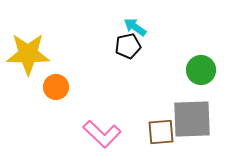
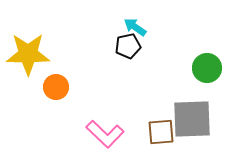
green circle: moved 6 px right, 2 px up
pink L-shape: moved 3 px right
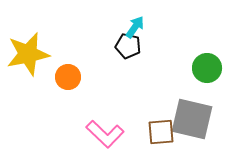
cyan arrow: rotated 90 degrees clockwise
black pentagon: rotated 25 degrees clockwise
yellow star: rotated 12 degrees counterclockwise
orange circle: moved 12 px right, 10 px up
gray square: rotated 15 degrees clockwise
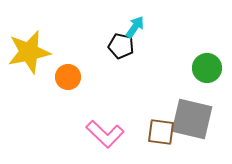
black pentagon: moved 7 px left
yellow star: moved 1 px right, 2 px up
brown square: rotated 12 degrees clockwise
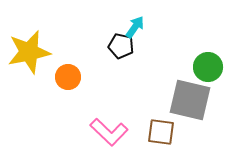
green circle: moved 1 px right, 1 px up
gray square: moved 2 px left, 19 px up
pink L-shape: moved 4 px right, 2 px up
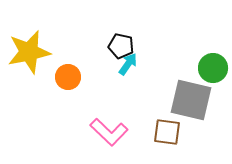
cyan arrow: moved 7 px left, 37 px down
green circle: moved 5 px right, 1 px down
gray square: moved 1 px right
brown square: moved 6 px right
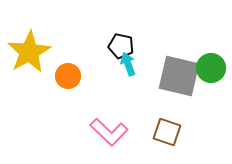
yellow star: rotated 18 degrees counterclockwise
cyan arrow: rotated 55 degrees counterclockwise
green circle: moved 2 px left
orange circle: moved 1 px up
gray square: moved 12 px left, 24 px up
brown square: rotated 12 degrees clockwise
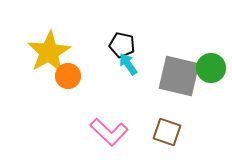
black pentagon: moved 1 px right, 1 px up
yellow star: moved 20 px right
cyan arrow: rotated 15 degrees counterclockwise
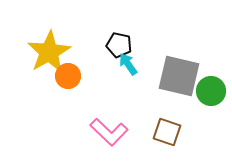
black pentagon: moved 3 px left
green circle: moved 23 px down
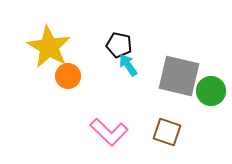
yellow star: moved 5 px up; rotated 12 degrees counterclockwise
cyan arrow: moved 1 px down
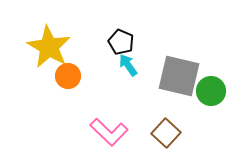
black pentagon: moved 2 px right, 3 px up; rotated 10 degrees clockwise
brown square: moved 1 px left, 1 px down; rotated 24 degrees clockwise
